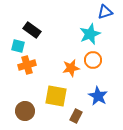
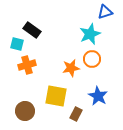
cyan square: moved 1 px left, 2 px up
orange circle: moved 1 px left, 1 px up
brown rectangle: moved 2 px up
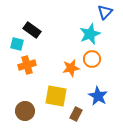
blue triangle: rotated 28 degrees counterclockwise
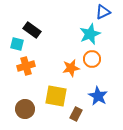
blue triangle: moved 2 px left; rotated 21 degrees clockwise
orange cross: moved 1 px left, 1 px down
brown circle: moved 2 px up
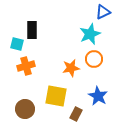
black rectangle: rotated 54 degrees clockwise
orange circle: moved 2 px right
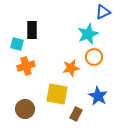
cyan star: moved 2 px left
orange circle: moved 2 px up
yellow square: moved 1 px right, 2 px up
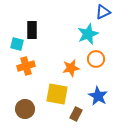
orange circle: moved 2 px right, 2 px down
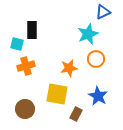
orange star: moved 2 px left
